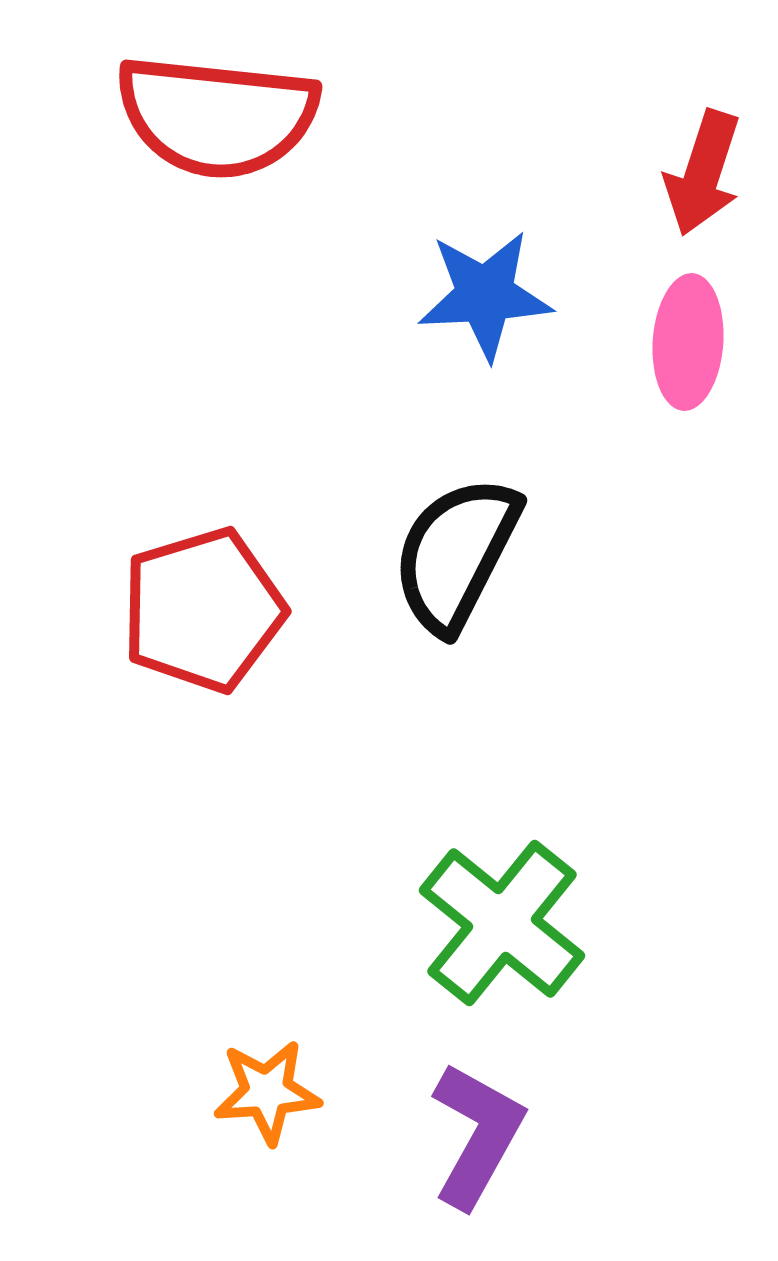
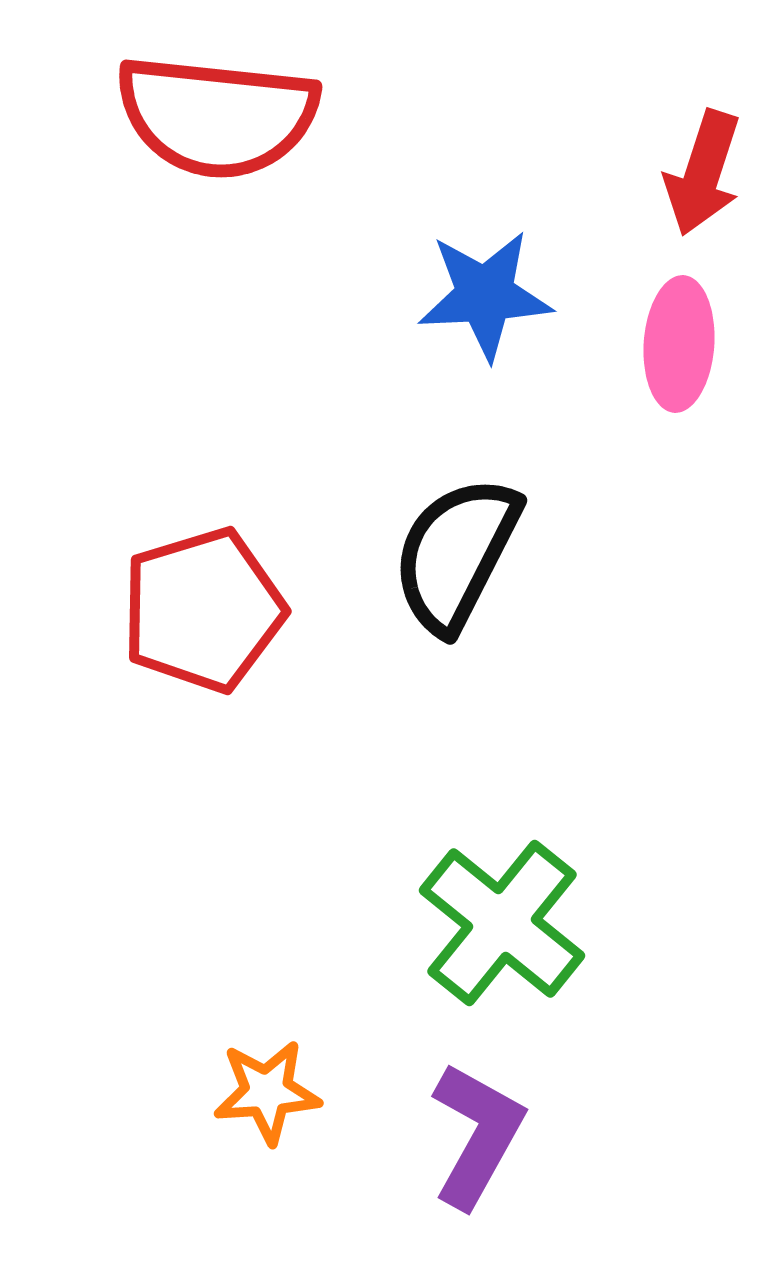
pink ellipse: moved 9 px left, 2 px down
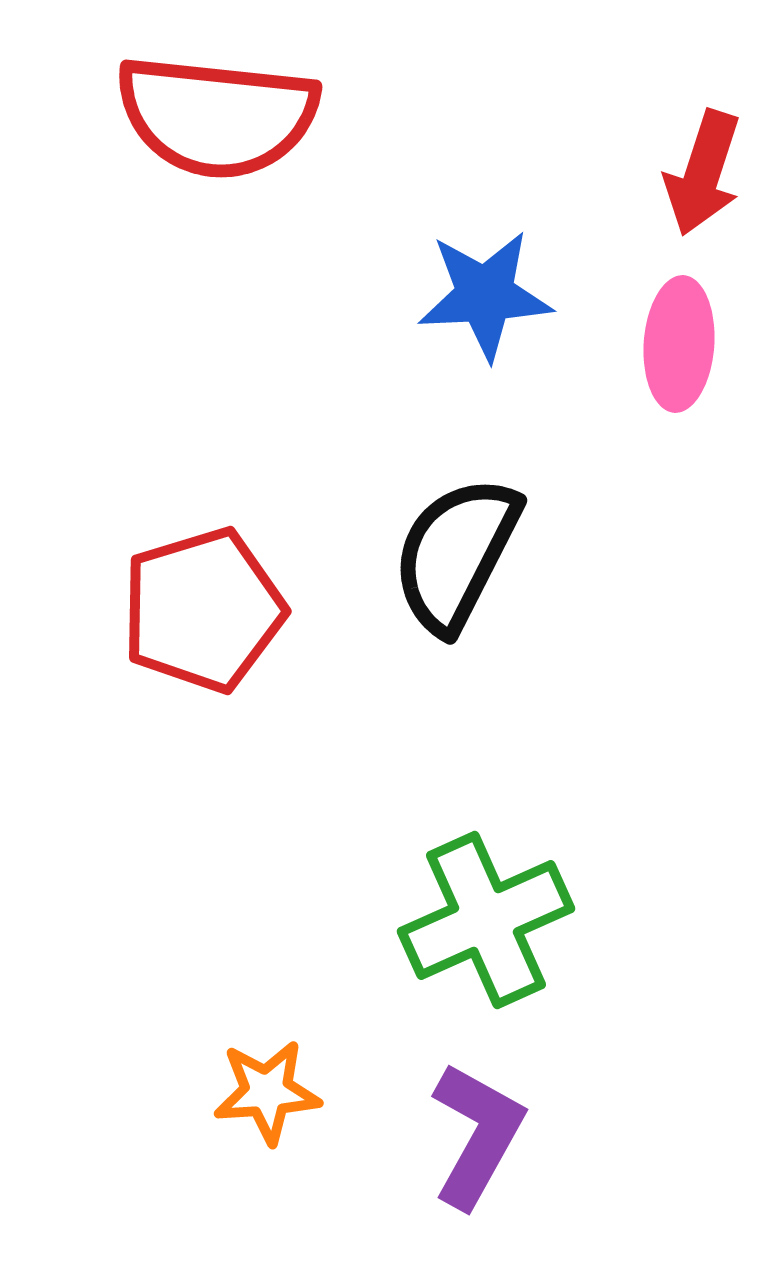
green cross: moved 16 px left, 3 px up; rotated 27 degrees clockwise
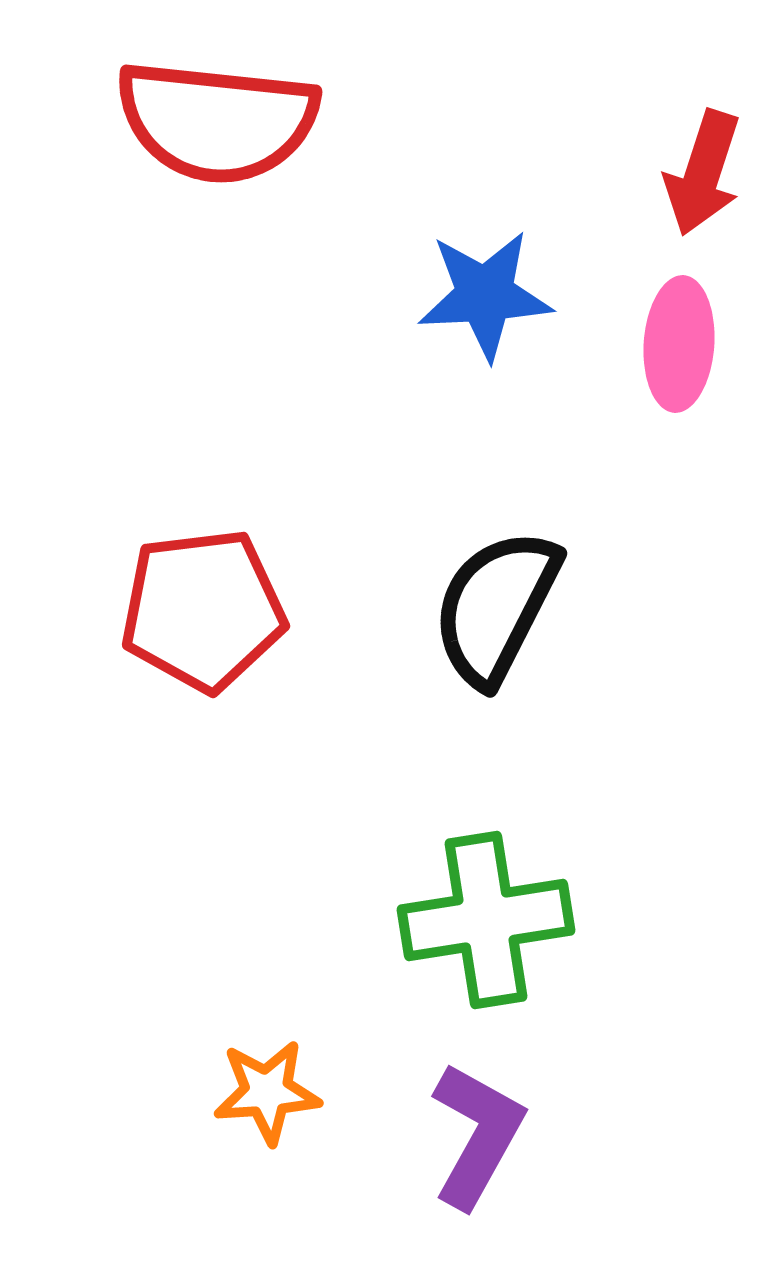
red semicircle: moved 5 px down
black semicircle: moved 40 px right, 53 px down
red pentagon: rotated 10 degrees clockwise
green cross: rotated 15 degrees clockwise
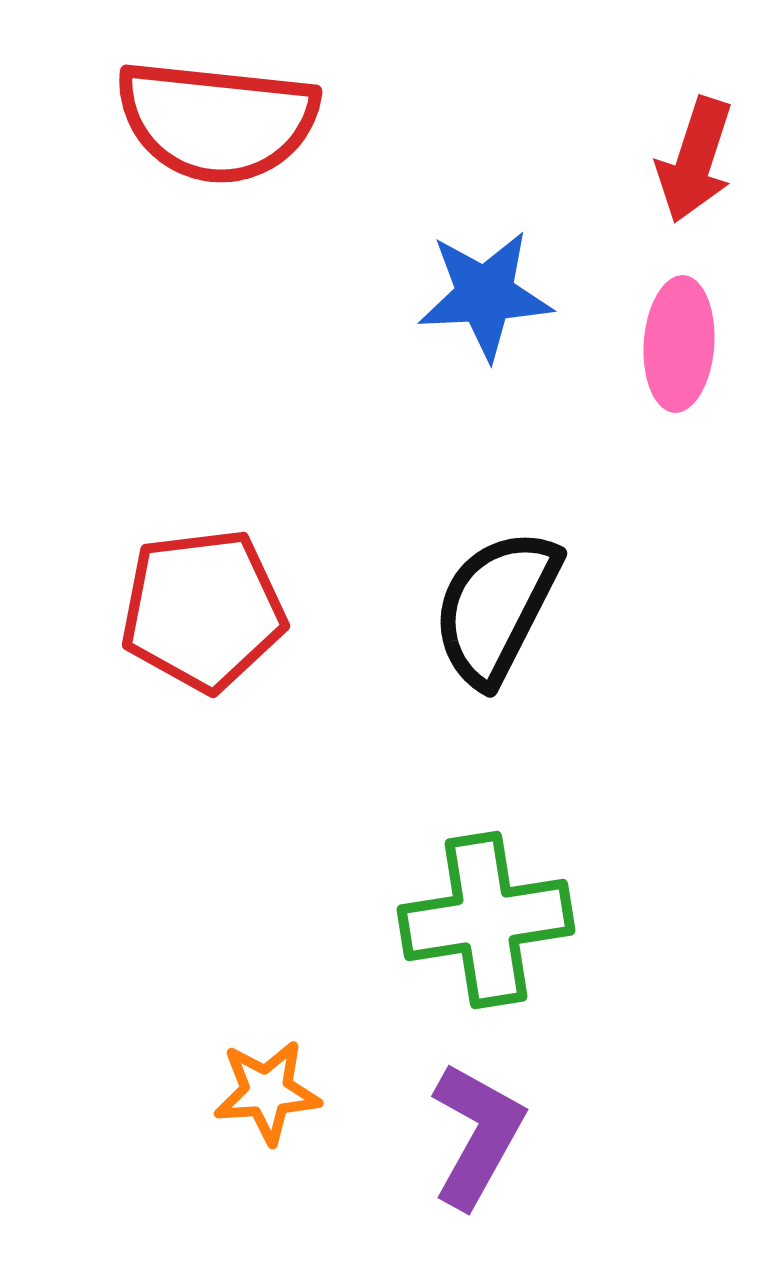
red arrow: moved 8 px left, 13 px up
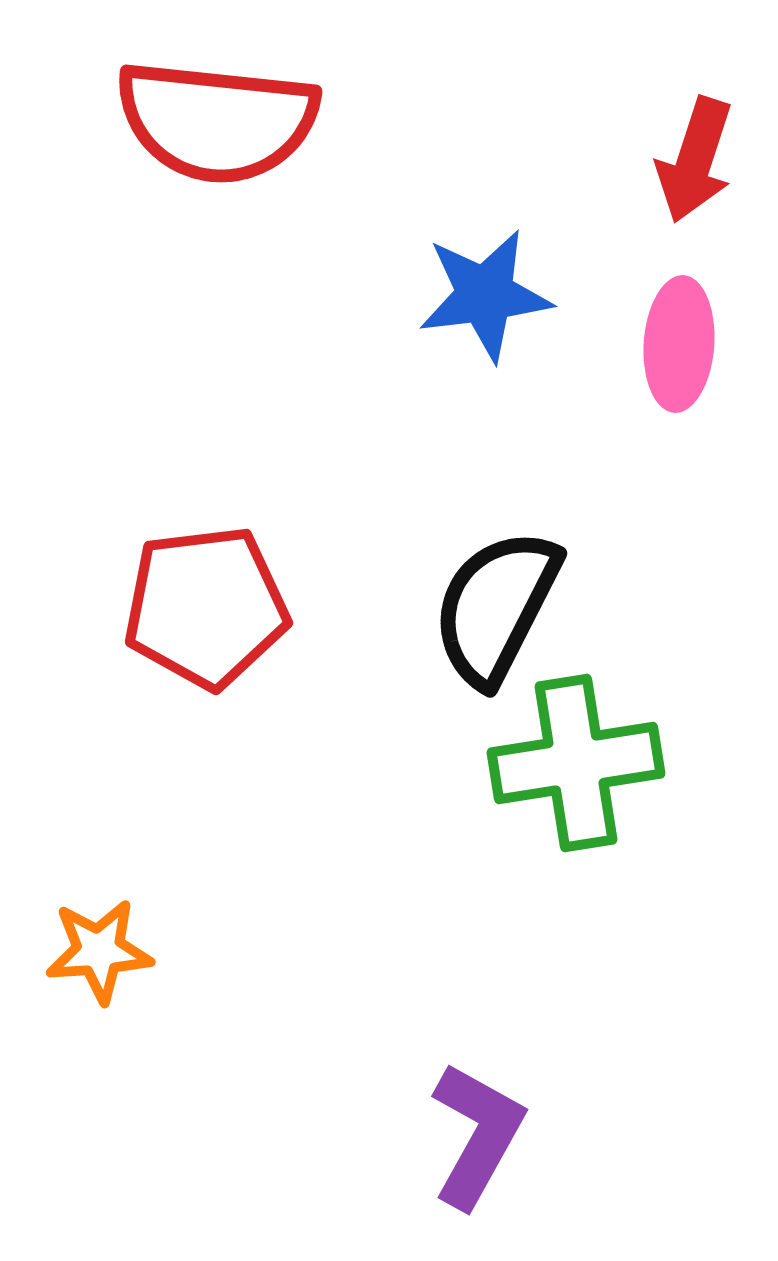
blue star: rotated 4 degrees counterclockwise
red pentagon: moved 3 px right, 3 px up
green cross: moved 90 px right, 157 px up
orange star: moved 168 px left, 141 px up
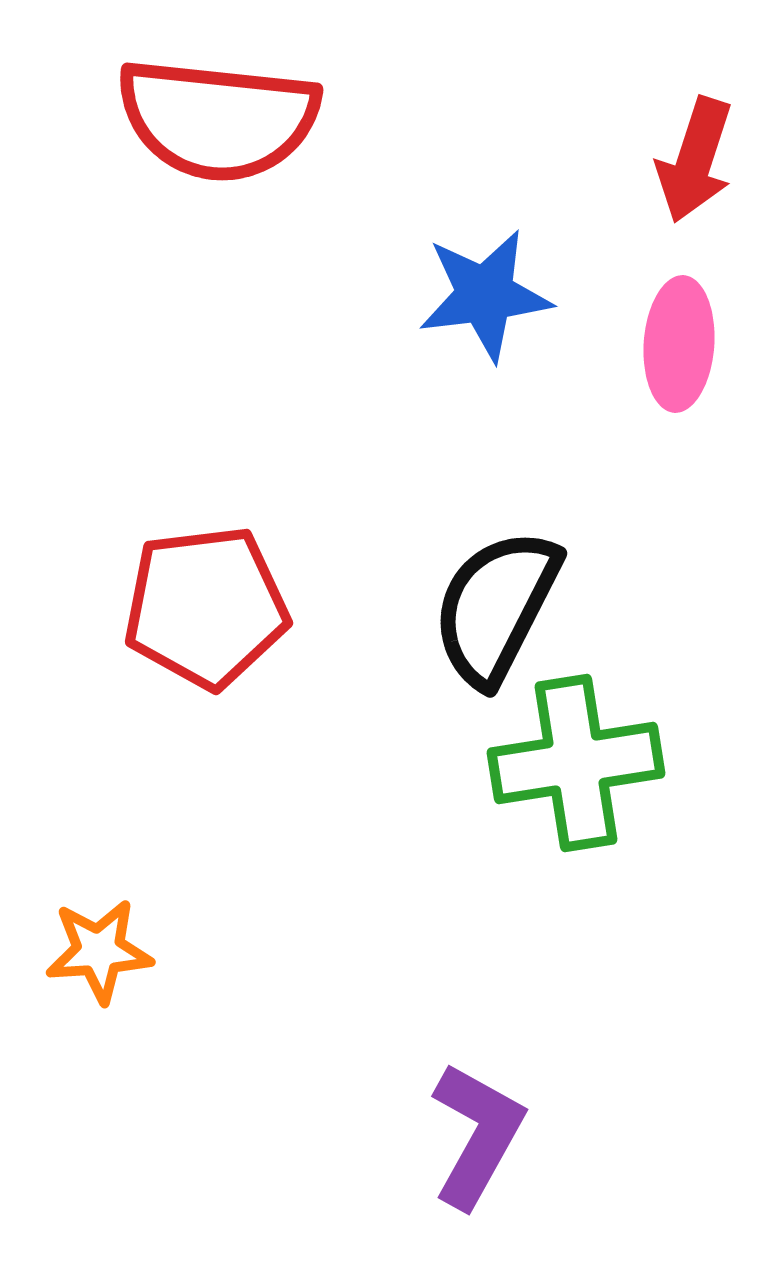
red semicircle: moved 1 px right, 2 px up
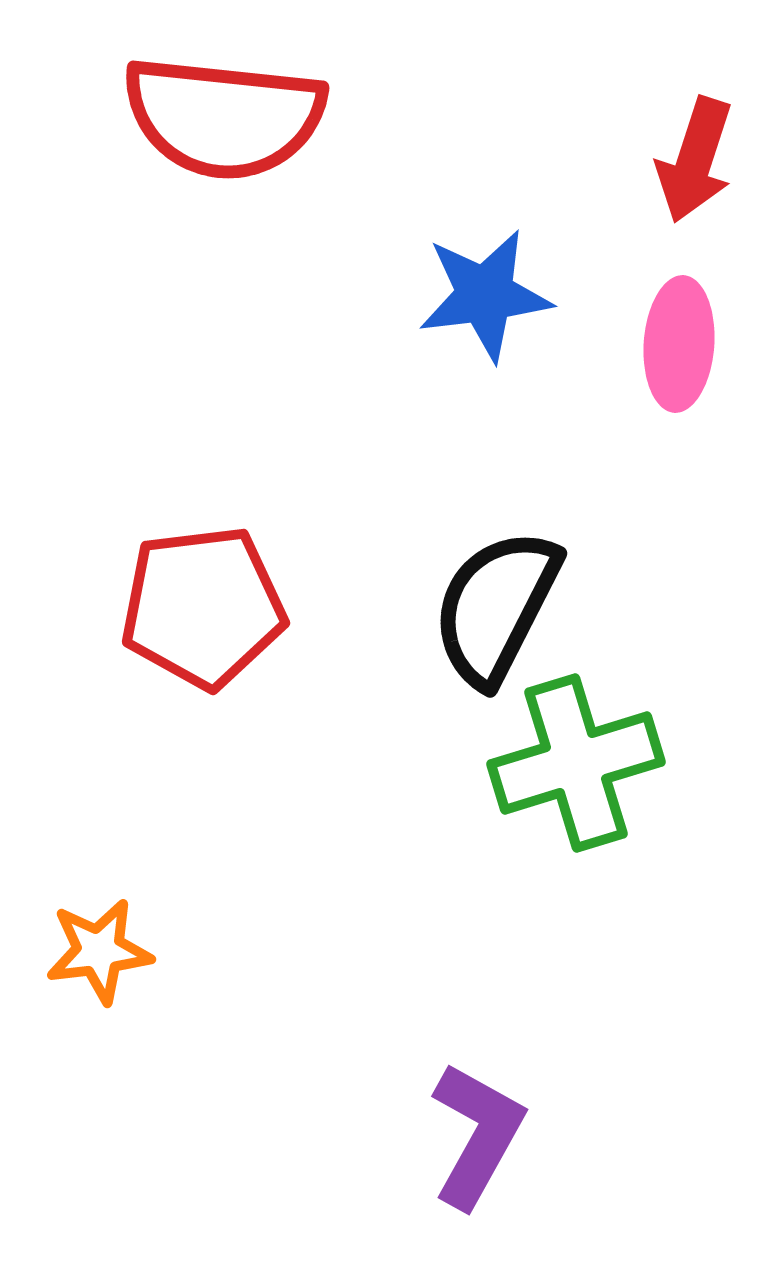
red semicircle: moved 6 px right, 2 px up
red pentagon: moved 3 px left
green cross: rotated 8 degrees counterclockwise
orange star: rotated 3 degrees counterclockwise
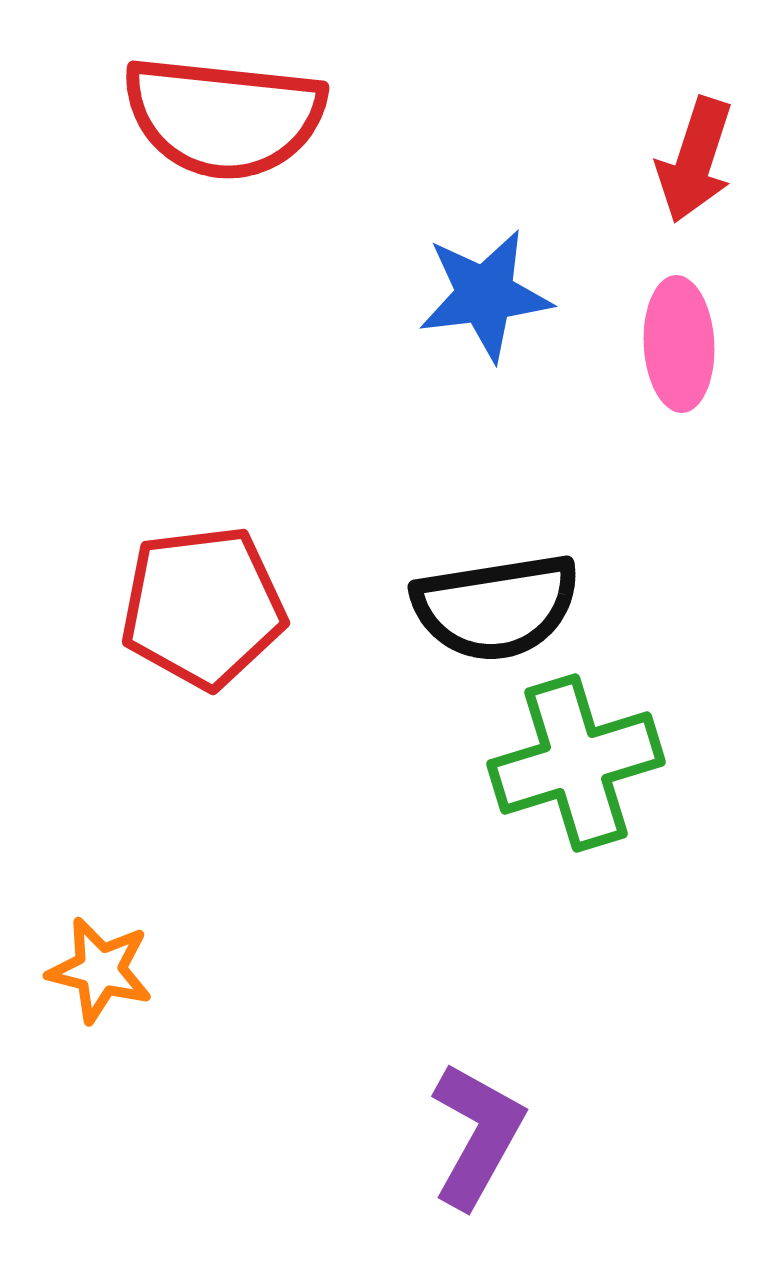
pink ellipse: rotated 7 degrees counterclockwise
black semicircle: rotated 126 degrees counterclockwise
orange star: moved 1 px right, 19 px down; rotated 21 degrees clockwise
